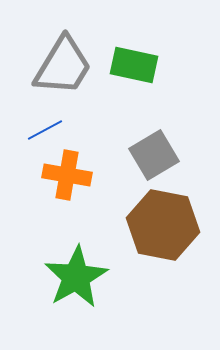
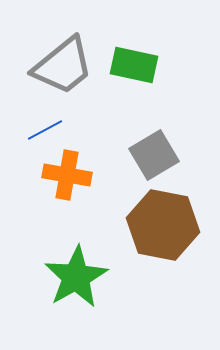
gray trapezoid: rotated 20 degrees clockwise
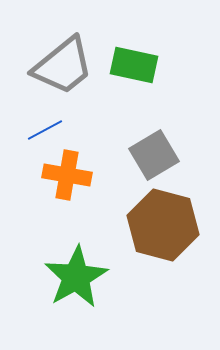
brown hexagon: rotated 4 degrees clockwise
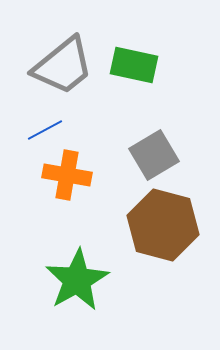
green star: moved 1 px right, 3 px down
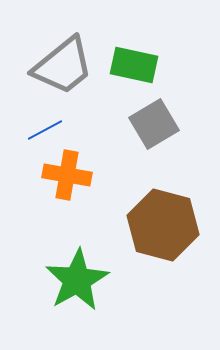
gray square: moved 31 px up
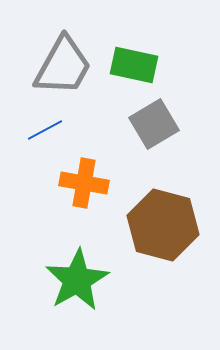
gray trapezoid: rotated 22 degrees counterclockwise
orange cross: moved 17 px right, 8 px down
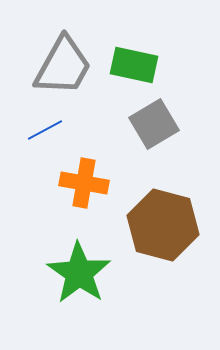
green star: moved 2 px right, 7 px up; rotated 8 degrees counterclockwise
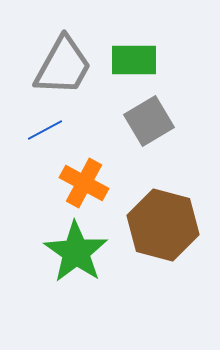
green rectangle: moved 5 px up; rotated 12 degrees counterclockwise
gray square: moved 5 px left, 3 px up
orange cross: rotated 18 degrees clockwise
green star: moved 3 px left, 21 px up
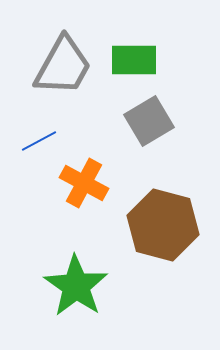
blue line: moved 6 px left, 11 px down
green star: moved 34 px down
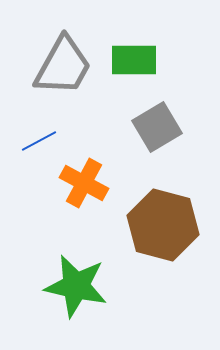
gray square: moved 8 px right, 6 px down
green star: rotated 22 degrees counterclockwise
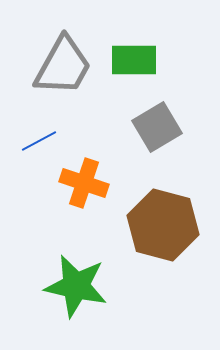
orange cross: rotated 9 degrees counterclockwise
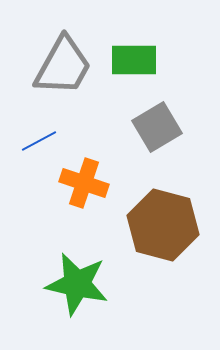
green star: moved 1 px right, 2 px up
